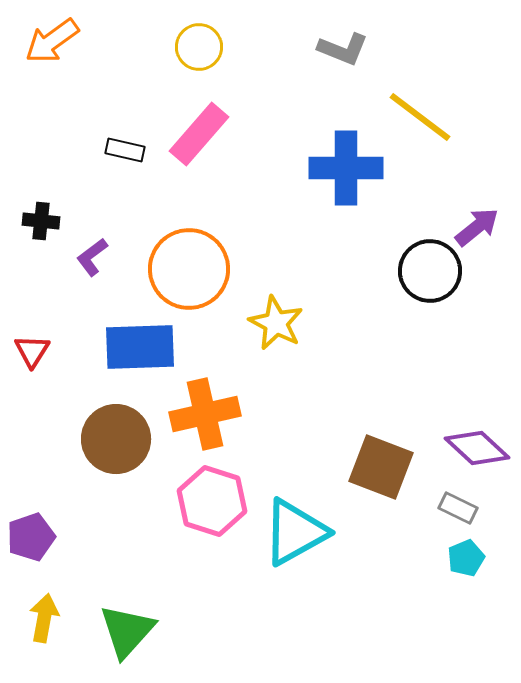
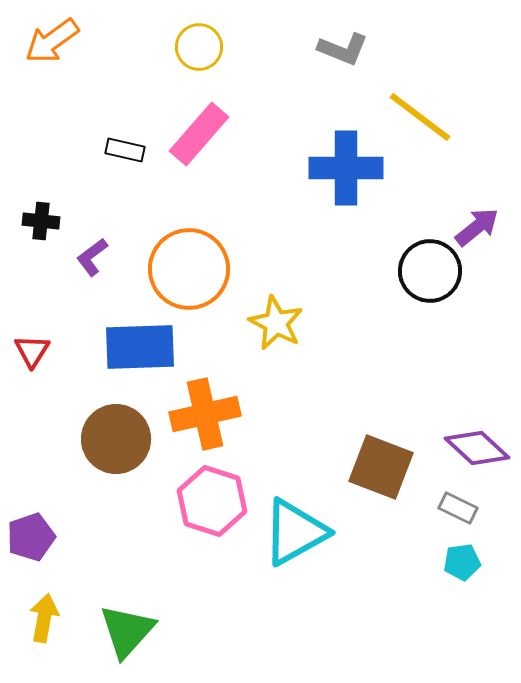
cyan pentagon: moved 4 px left, 4 px down; rotated 15 degrees clockwise
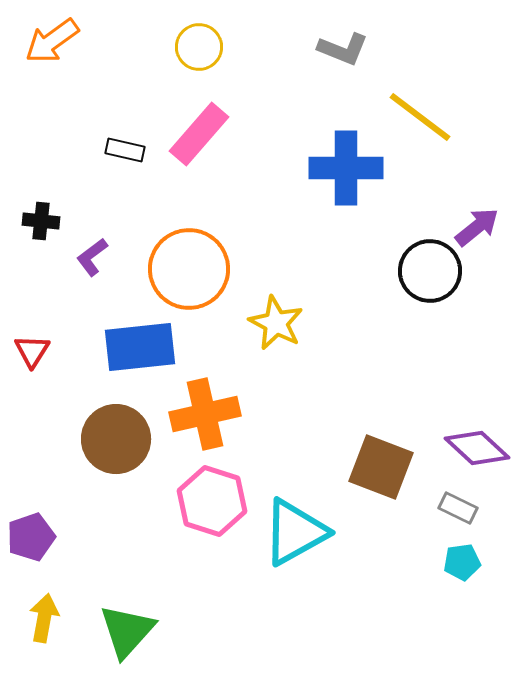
blue rectangle: rotated 4 degrees counterclockwise
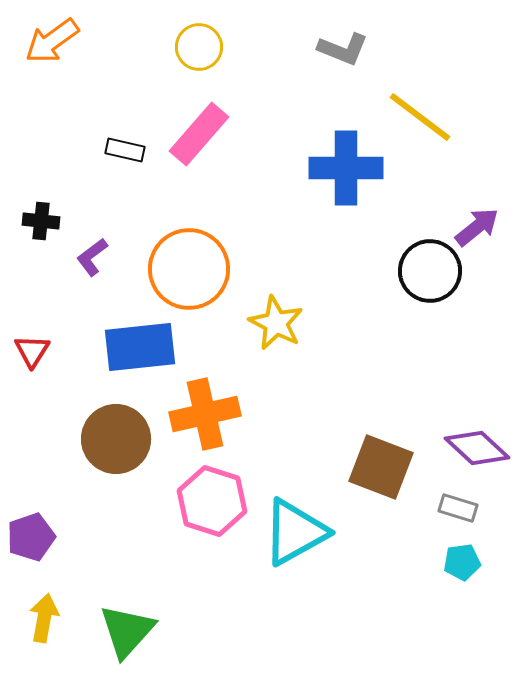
gray rectangle: rotated 9 degrees counterclockwise
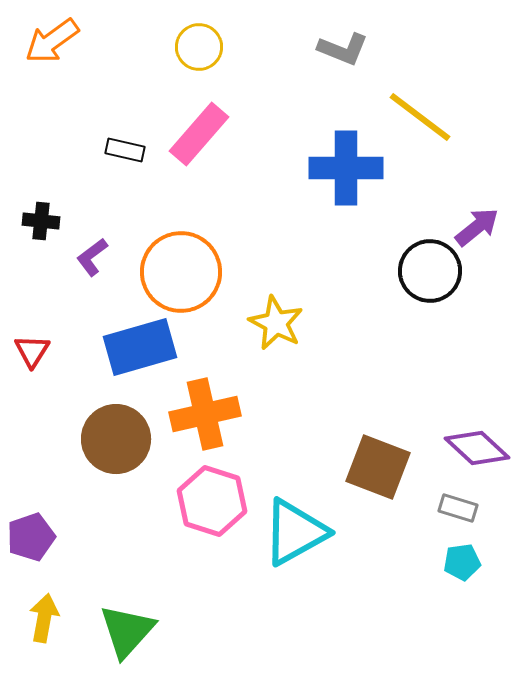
orange circle: moved 8 px left, 3 px down
blue rectangle: rotated 10 degrees counterclockwise
brown square: moved 3 px left
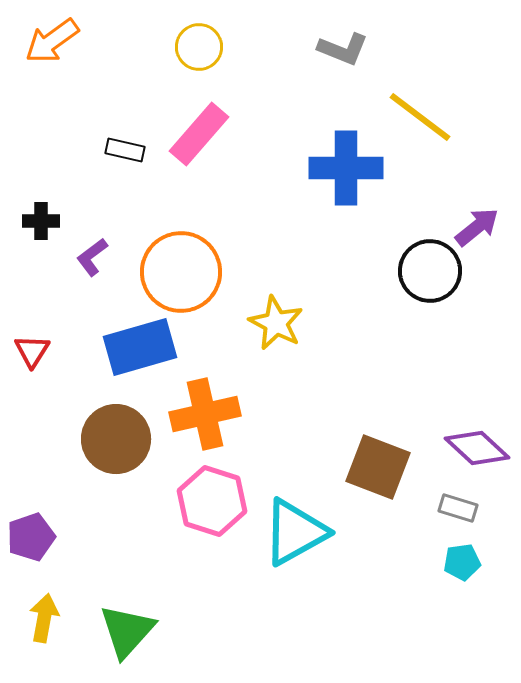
black cross: rotated 6 degrees counterclockwise
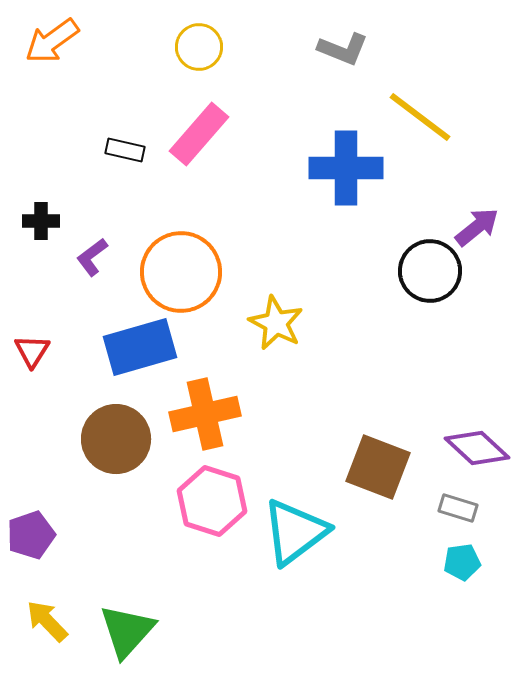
cyan triangle: rotated 8 degrees counterclockwise
purple pentagon: moved 2 px up
yellow arrow: moved 3 px right, 3 px down; rotated 54 degrees counterclockwise
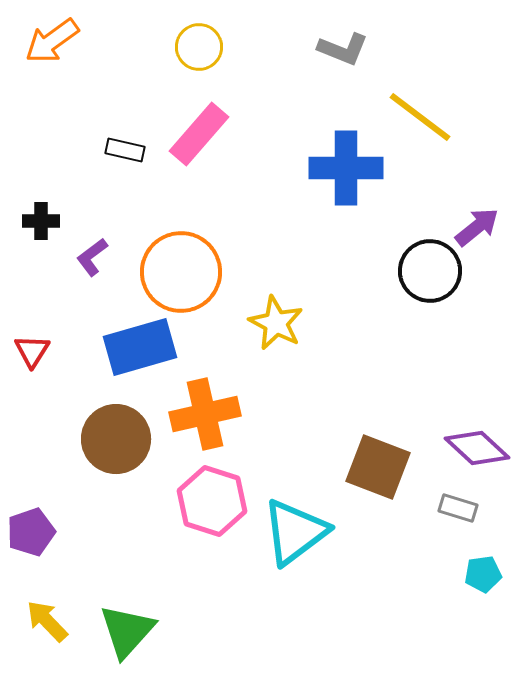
purple pentagon: moved 3 px up
cyan pentagon: moved 21 px right, 12 px down
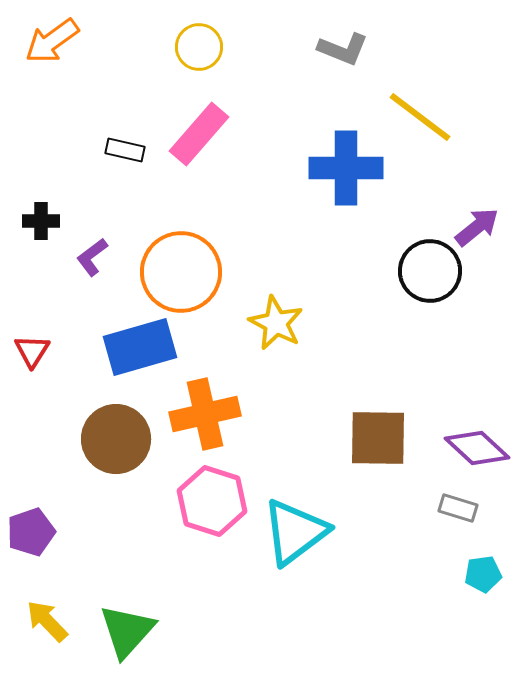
brown square: moved 29 px up; rotated 20 degrees counterclockwise
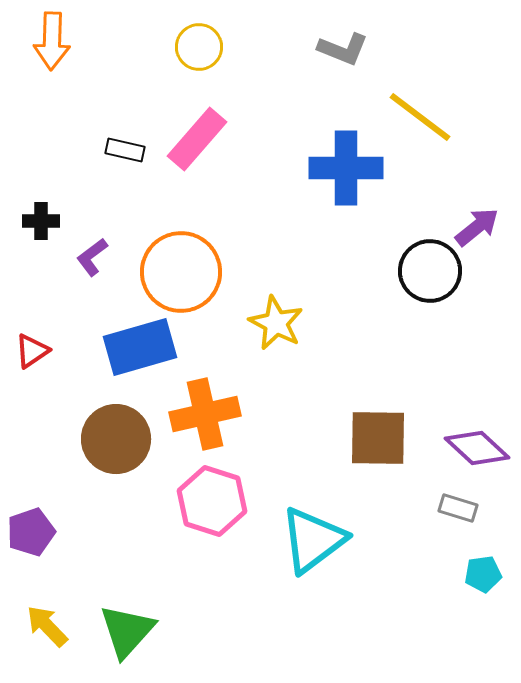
orange arrow: rotated 52 degrees counterclockwise
pink rectangle: moved 2 px left, 5 px down
red triangle: rotated 24 degrees clockwise
cyan triangle: moved 18 px right, 8 px down
yellow arrow: moved 5 px down
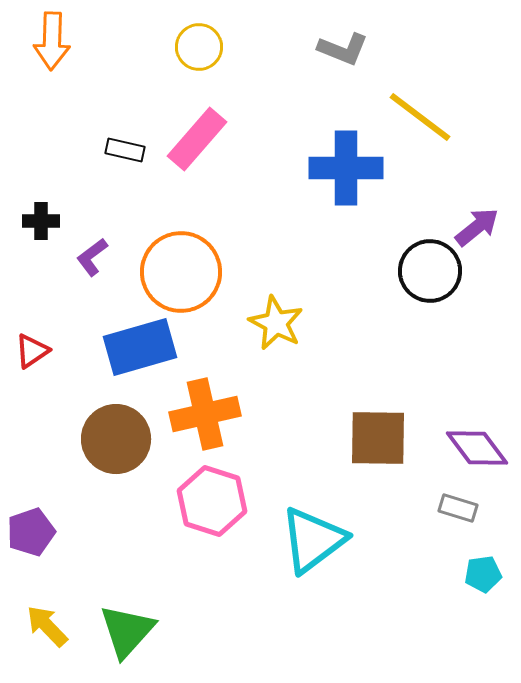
purple diamond: rotated 10 degrees clockwise
